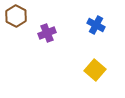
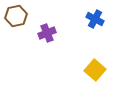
brown hexagon: rotated 20 degrees clockwise
blue cross: moved 1 px left, 6 px up
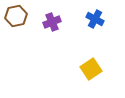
purple cross: moved 5 px right, 11 px up
yellow square: moved 4 px left, 1 px up; rotated 15 degrees clockwise
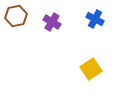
purple cross: rotated 36 degrees counterclockwise
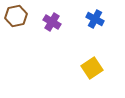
yellow square: moved 1 px right, 1 px up
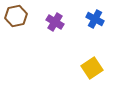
purple cross: moved 3 px right
